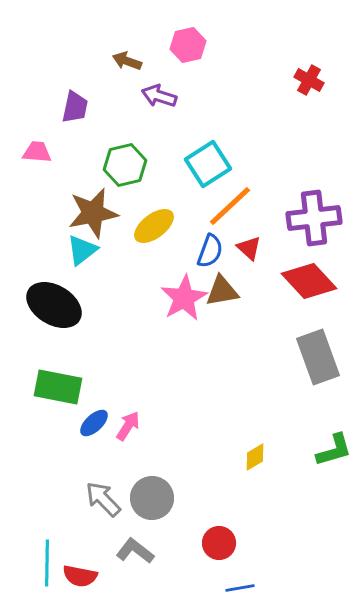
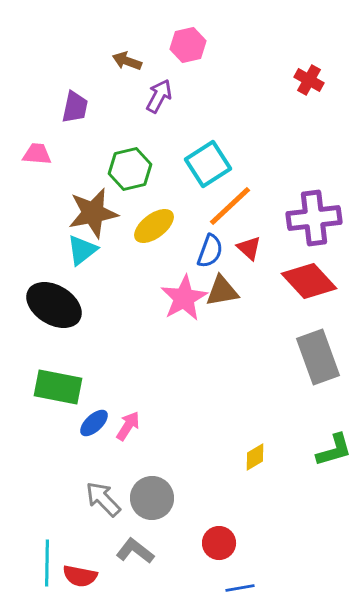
purple arrow: rotated 100 degrees clockwise
pink trapezoid: moved 2 px down
green hexagon: moved 5 px right, 4 px down
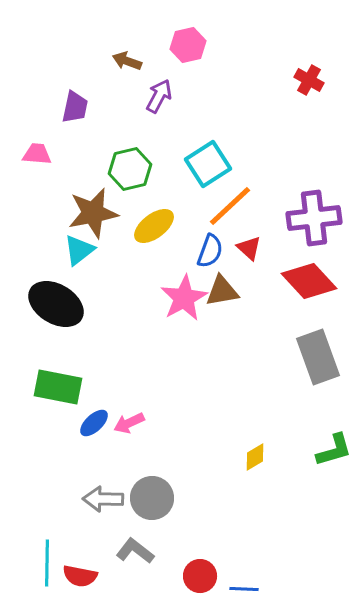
cyan triangle: moved 3 px left
black ellipse: moved 2 px right, 1 px up
pink arrow: moved 1 px right, 3 px up; rotated 148 degrees counterclockwise
gray arrow: rotated 45 degrees counterclockwise
red circle: moved 19 px left, 33 px down
blue line: moved 4 px right, 1 px down; rotated 12 degrees clockwise
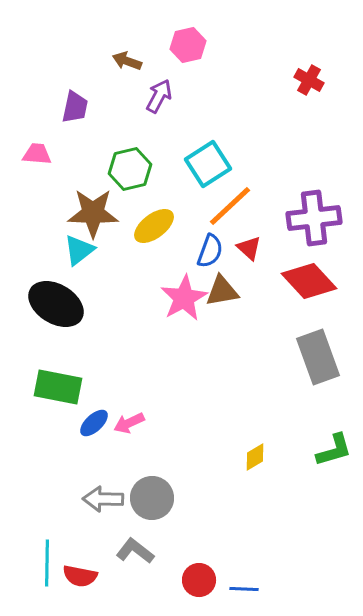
brown star: rotated 12 degrees clockwise
red circle: moved 1 px left, 4 px down
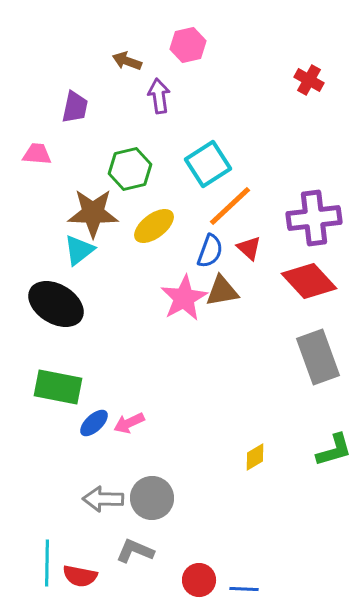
purple arrow: rotated 36 degrees counterclockwise
gray L-shape: rotated 15 degrees counterclockwise
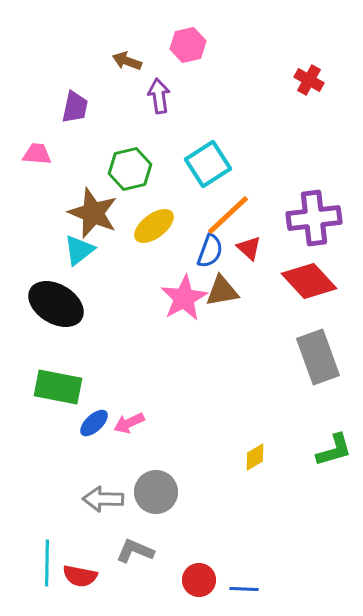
orange line: moved 2 px left, 9 px down
brown star: rotated 21 degrees clockwise
gray circle: moved 4 px right, 6 px up
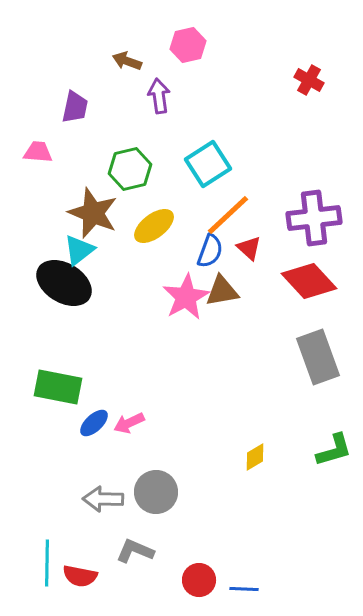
pink trapezoid: moved 1 px right, 2 px up
pink star: moved 2 px right, 1 px up
black ellipse: moved 8 px right, 21 px up
